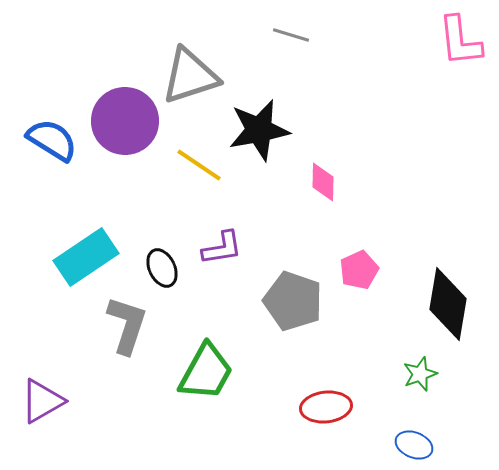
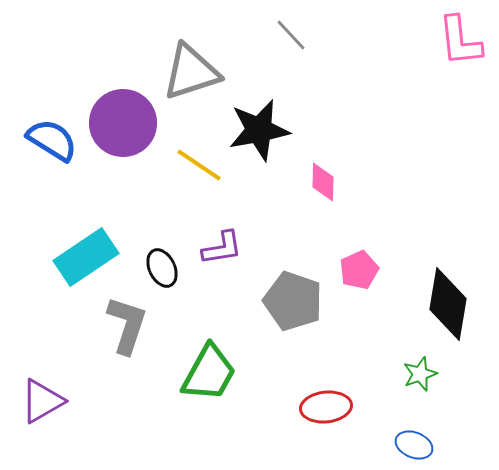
gray line: rotated 30 degrees clockwise
gray triangle: moved 1 px right, 4 px up
purple circle: moved 2 px left, 2 px down
green trapezoid: moved 3 px right, 1 px down
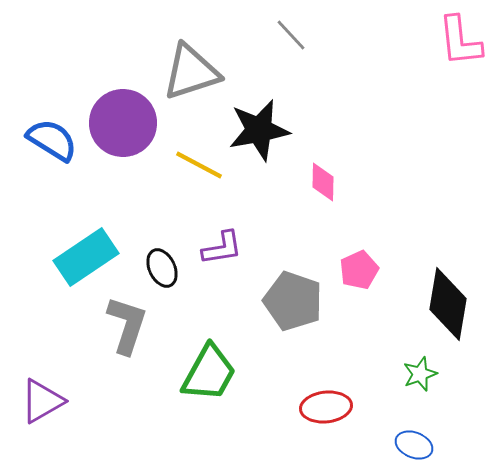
yellow line: rotated 6 degrees counterclockwise
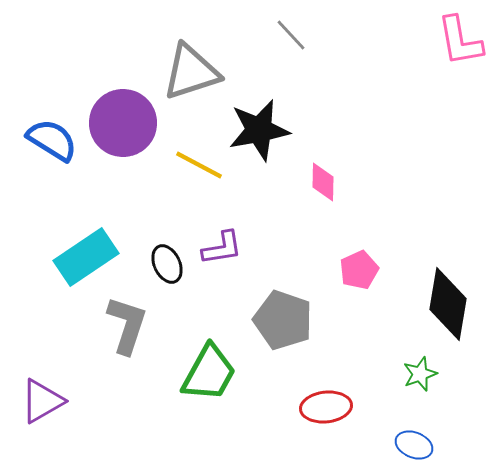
pink L-shape: rotated 4 degrees counterclockwise
black ellipse: moved 5 px right, 4 px up
gray pentagon: moved 10 px left, 19 px down
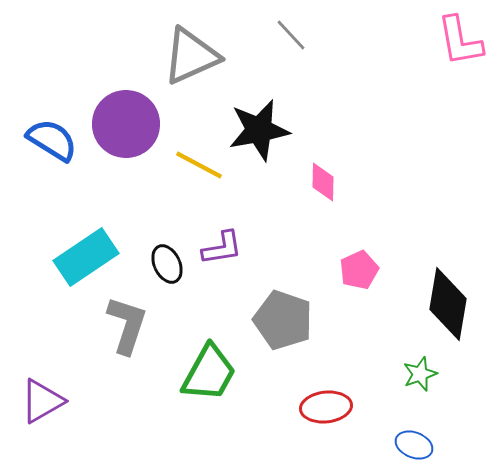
gray triangle: moved 16 px up; rotated 6 degrees counterclockwise
purple circle: moved 3 px right, 1 px down
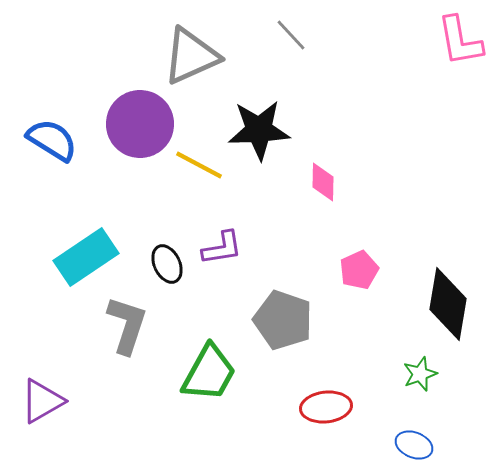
purple circle: moved 14 px right
black star: rotated 8 degrees clockwise
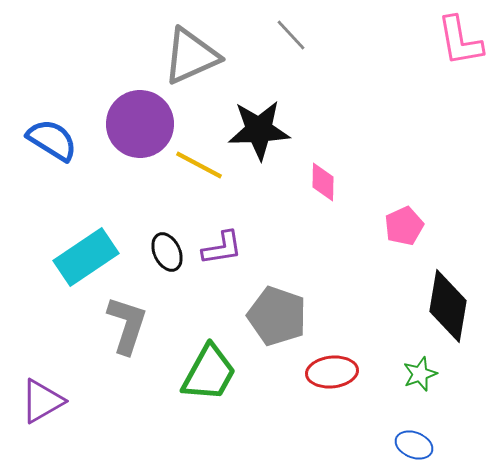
black ellipse: moved 12 px up
pink pentagon: moved 45 px right, 44 px up
black diamond: moved 2 px down
gray pentagon: moved 6 px left, 4 px up
red ellipse: moved 6 px right, 35 px up
